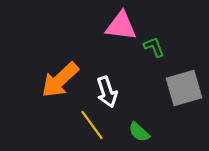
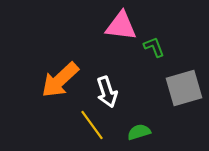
green semicircle: rotated 120 degrees clockwise
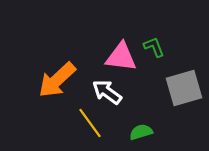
pink triangle: moved 31 px down
orange arrow: moved 3 px left
white arrow: rotated 144 degrees clockwise
yellow line: moved 2 px left, 2 px up
green semicircle: moved 2 px right
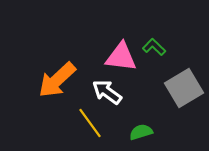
green L-shape: rotated 25 degrees counterclockwise
gray square: rotated 15 degrees counterclockwise
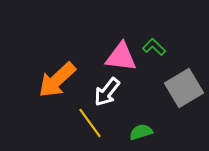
white arrow: rotated 88 degrees counterclockwise
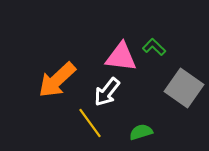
gray square: rotated 24 degrees counterclockwise
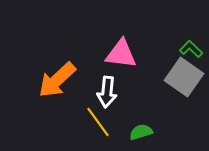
green L-shape: moved 37 px right, 2 px down
pink triangle: moved 3 px up
gray square: moved 11 px up
white arrow: rotated 32 degrees counterclockwise
yellow line: moved 8 px right, 1 px up
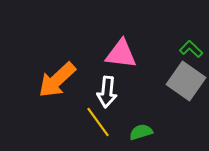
gray square: moved 2 px right, 4 px down
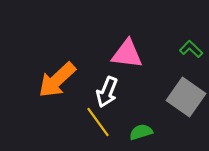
pink triangle: moved 6 px right
gray square: moved 16 px down
white arrow: rotated 16 degrees clockwise
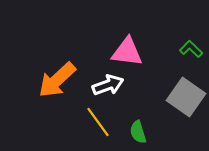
pink triangle: moved 2 px up
white arrow: moved 1 px right, 7 px up; rotated 132 degrees counterclockwise
green semicircle: moved 3 px left; rotated 90 degrees counterclockwise
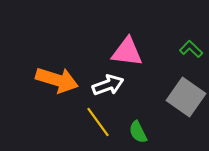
orange arrow: rotated 120 degrees counterclockwise
green semicircle: rotated 10 degrees counterclockwise
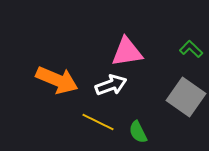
pink triangle: rotated 16 degrees counterclockwise
orange arrow: rotated 6 degrees clockwise
white arrow: moved 3 px right
yellow line: rotated 28 degrees counterclockwise
